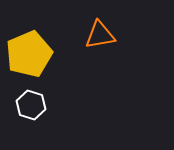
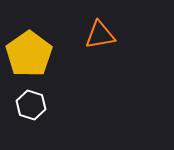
yellow pentagon: rotated 12 degrees counterclockwise
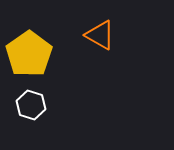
orange triangle: rotated 40 degrees clockwise
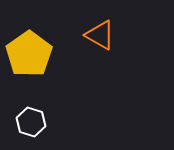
white hexagon: moved 17 px down
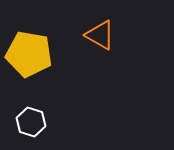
yellow pentagon: rotated 27 degrees counterclockwise
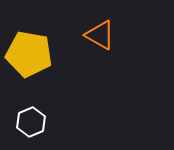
white hexagon: rotated 20 degrees clockwise
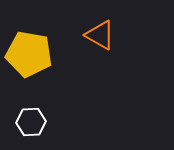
white hexagon: rotated 20 degrees clockwise
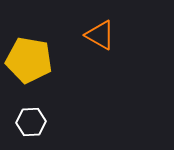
yellow pentagon: moved 6 px down
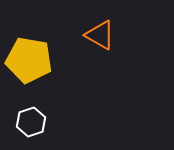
white hexagon: rotated 16 degrees counterclockwise
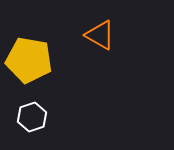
white hexagon: moved 1 px right, 5 px up
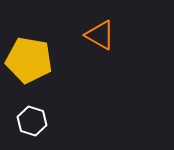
white hexagon: moved 4 px down; rotated 24 degrees counterclockwise
